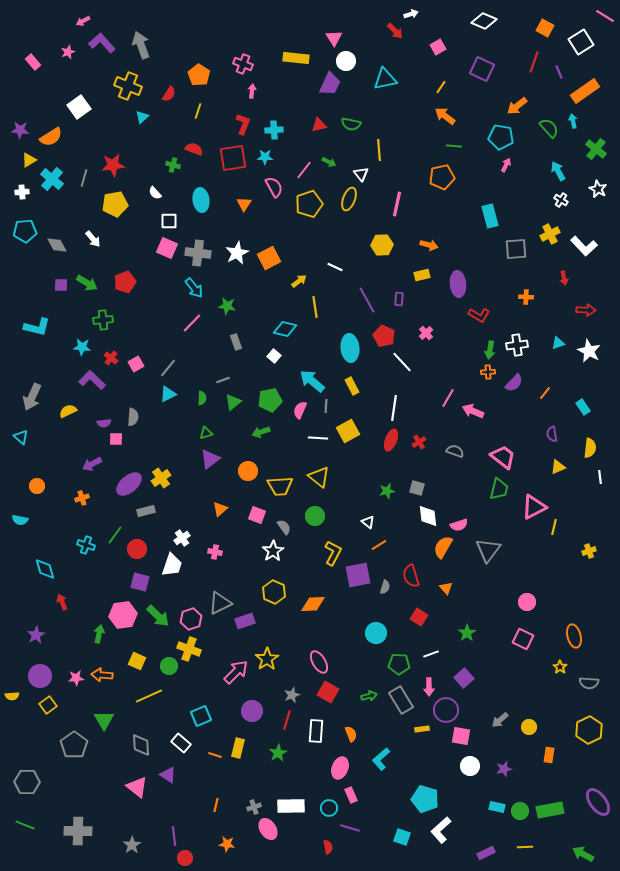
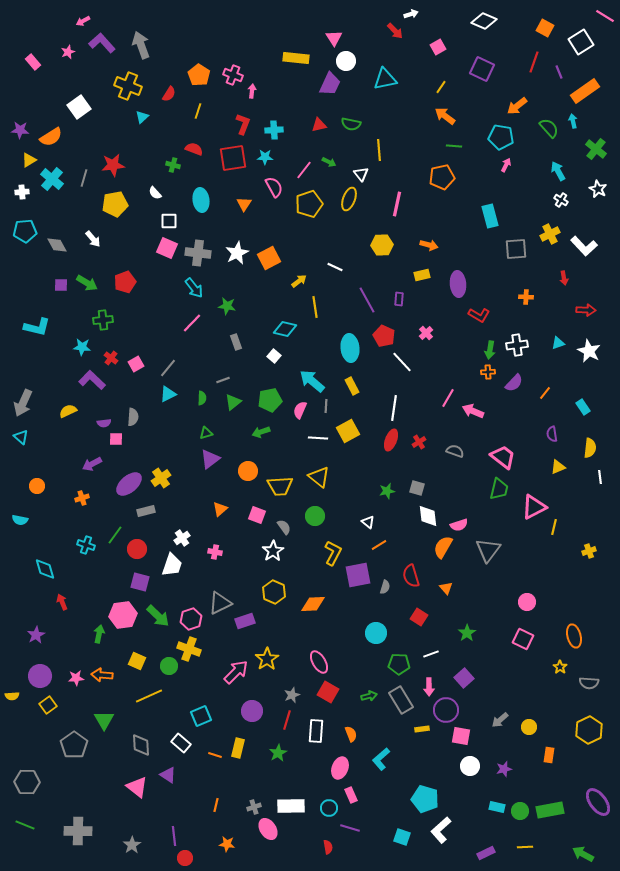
pink cross at (243, 64): moved 10 px left, 11 px down
gray arrow at (32, 397): moved 9 px left, 6 px down
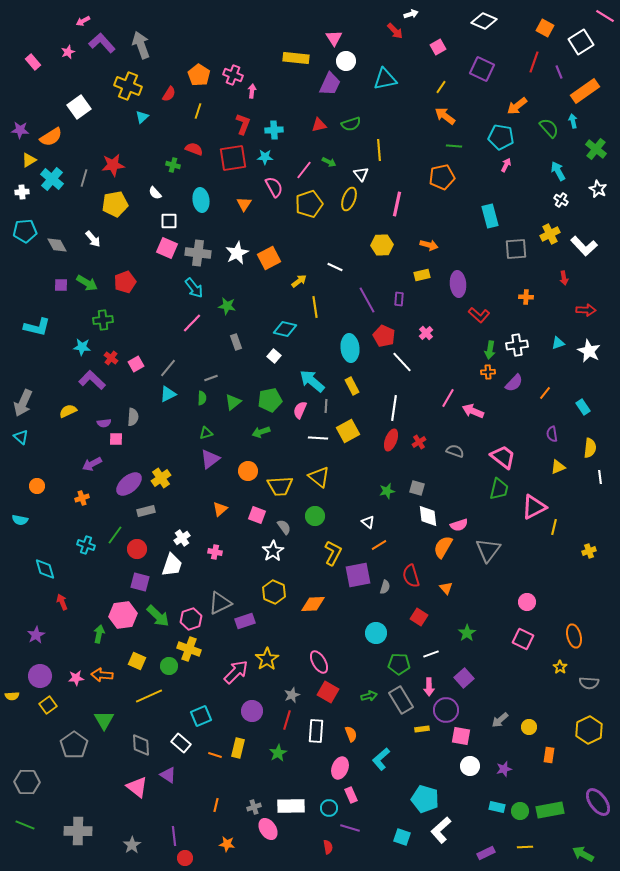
green semicircle at (351, 124): rotated 30 degrees counterclockwise
red L-shape at (479, 315): rotated 10 degrees clockwise
gray line at (223, 380): moved 12 px left, 2 px up
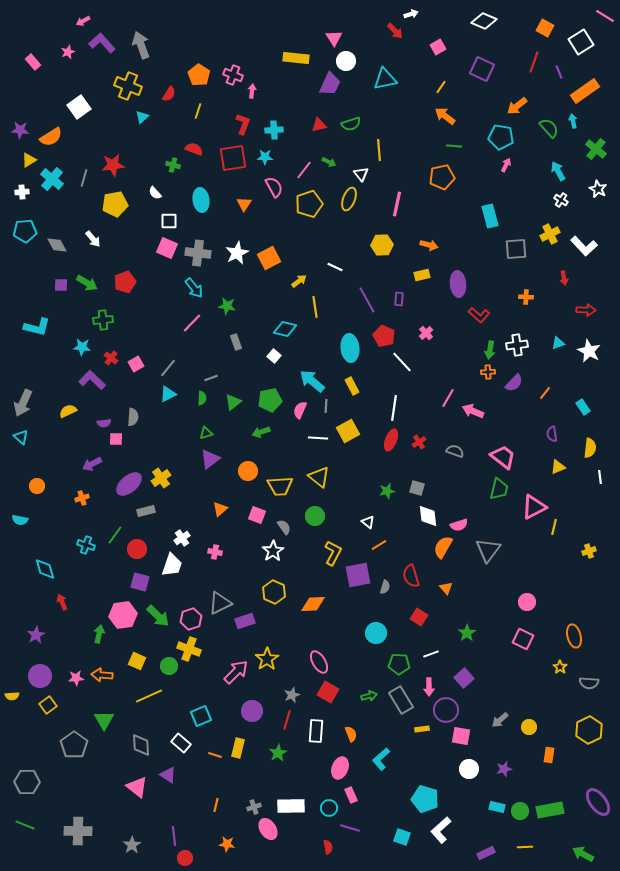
white circle at (470, 766): moved 1 px left, 3 px down
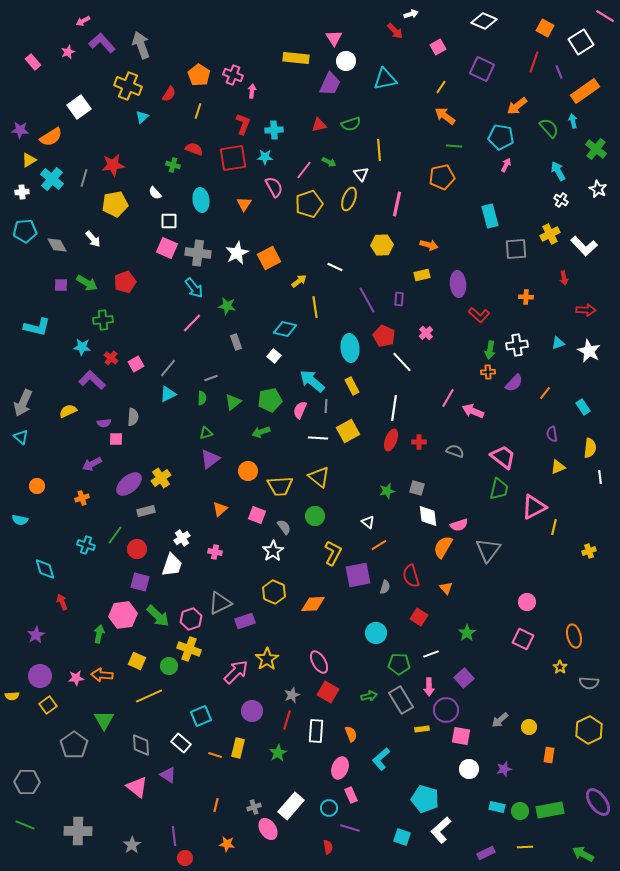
red cross at (419, 442): rotated 32 degrees clockwise
white rectangle at (291, 806): rotated 48 degrees counterclockwise
